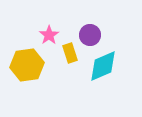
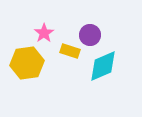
pink star: moved 5 px left, 2 px up
yellow rectangle: moved 2 px up; rotated 54 degrees counterclockwise
yellow hexagon: moved 2 px up
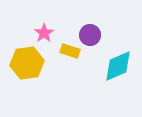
cyan diamond: moved 15 px right
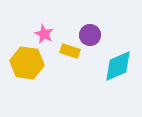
pink star: moved 1 px down; rotated 12 degrees counterclockwise
yellow hexagon: rotated 16 degrees clockwise
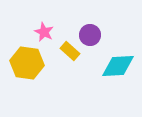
pink star: moved 2 px up
yellow rectangle: rotated 24 degrees clockwise
cyan diamond: rotated 20 degrees clockwise
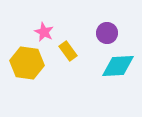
purple circle: moved 17 px right, 2 px up
yellow rectangle: moved 2 px left; rotated 12 degrees clockwise
